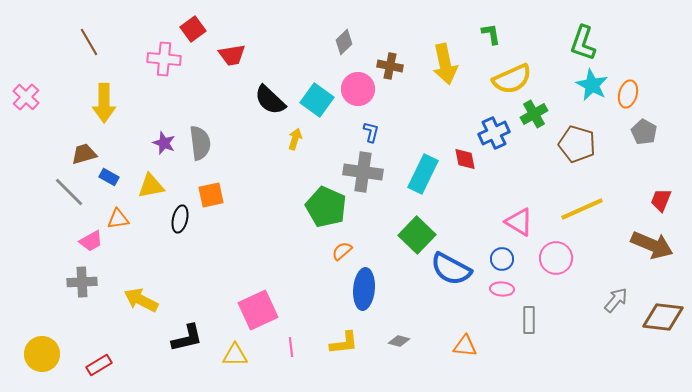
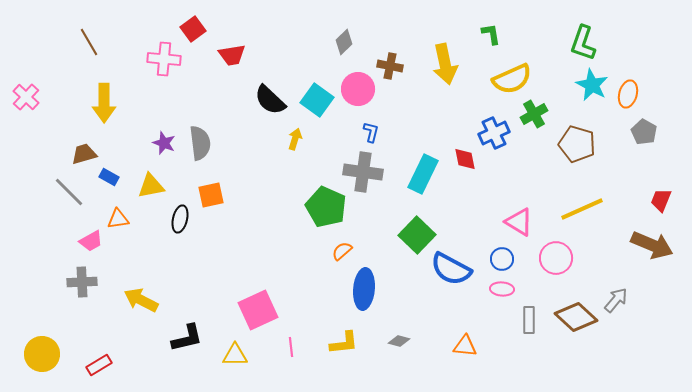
brown diamond at (663, 317): moved 87 px left; rotated 36 degrees clockwise
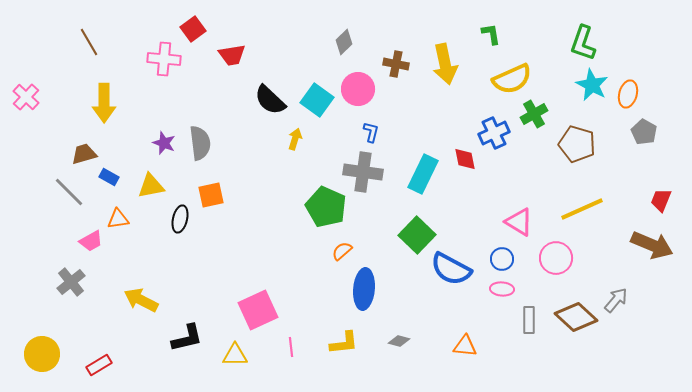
brown cross at (390, 66): moved 6 px right, 2 px up
gray cross at (82, 282): moved 11 px left; rotated 36 degrees counterclockwise
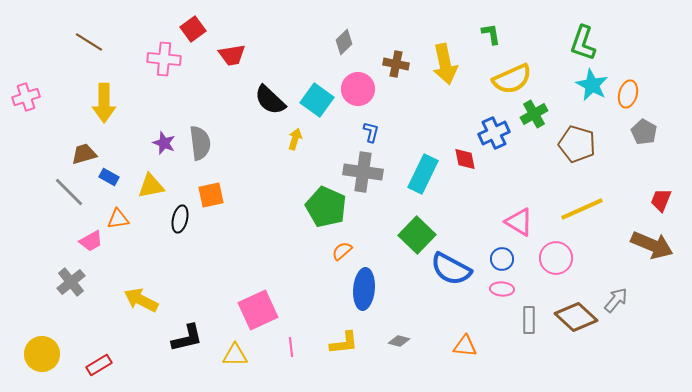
brown line at (89, 42): rotated 28 degrees counterclockwise
pink cross at (26, 97): rotated 28 degrees clockwise
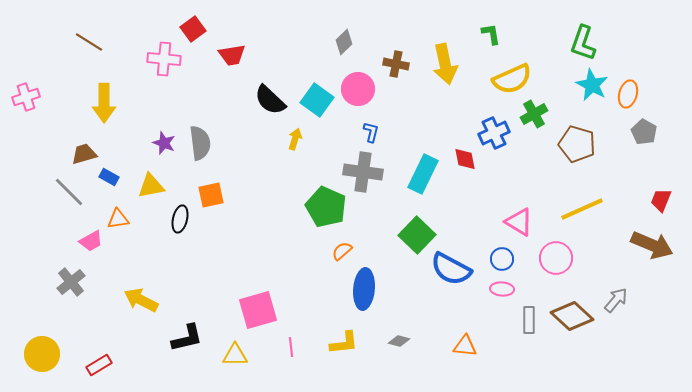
pink square at (258, 310): rotated 9 degrees clockwise
brown diamond at (576, 317): moved 4 px left, 1 px up
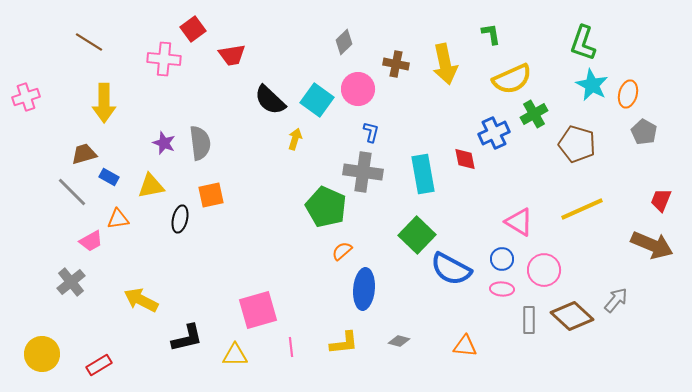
cyan rectangle at (423, 174): rotated 36 degrees counterclockwise
gray line at (69, 192): moved 3 px right
pink circle at (556, 258): moved 12 px left, 12 px down
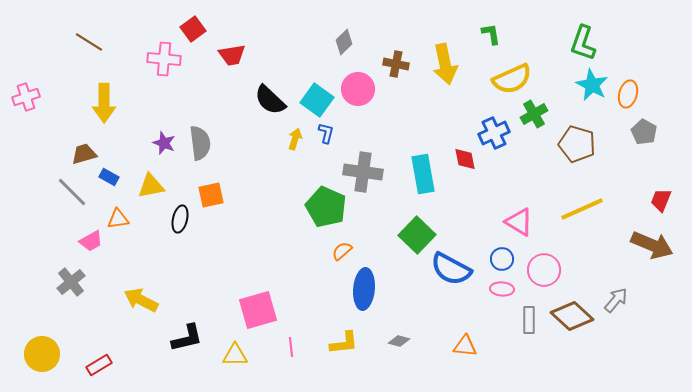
blue L-shape at (371, 132): moved 45 px left, 1 px down
